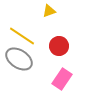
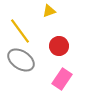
yellow line: moved 2 px left, 5 px up; rotated 20 degrees clockwise
gray ellipse: moved 2 px right, 1 px down
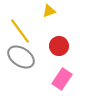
gray ellipse: moved 3 px up
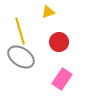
yellow triangle: moved 1 px left, 1 px down
yellow line: rotated 20 degrees clockwise
red circle: moved 4 px up
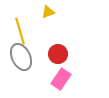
red circle: moved 1 px left, 12 px down
gray ellipse: rotated 32 degrees clockwise
pink rectangle: moved 1 px left
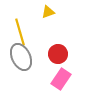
yellow line: moved 1 px down
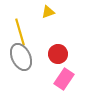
pink rectangle: moved 3 px right
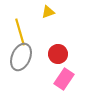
gray ellipse: rotated 48 degrees clockwise
